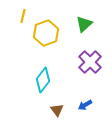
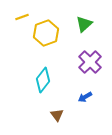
yellow line: moved 1 px left, 1 px down; rotated 56 degrees clockwise
blue arrow: moved 8 px up
brown triangle: moved 5 px down
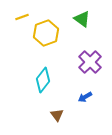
green triangle: moved 2 px left, 5 px up; rotated 42 degrees counterclockwise
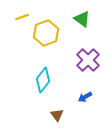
purple cross: moved 2 px left, 2 px up
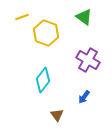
green triangle: moved 2 px right, 2 px up
yellow hexagon: rotated 20 degrees counterclockwise
purple cross: rotated 15 degrees counterclockwise
blue arrow: moved 1 px left; rotated 24 degrees counterclockwise
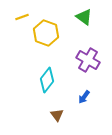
cyan diamond: moved 4 px right
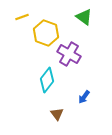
purple cross: moved 19 px left, 6 px up
brown triangle: moved 1 px up
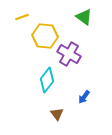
yellow hexagon: moved 1 px left, 3 px down; rotated 15 degrees counterclockwise
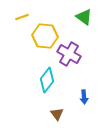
blue arrow: rotated 40 degrees counterclockwise
